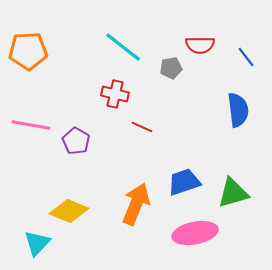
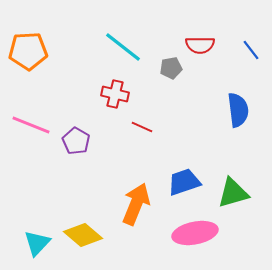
blue line: moved 5 px right, 7 px up
pink line: rotated 12 degrees clockwise
yellow diamond: moved 14 px right, 24 px down; rotated 18 degrees clockwise
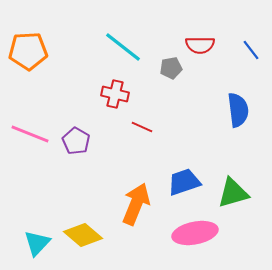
pink line: moved 1 px left, 9 px down
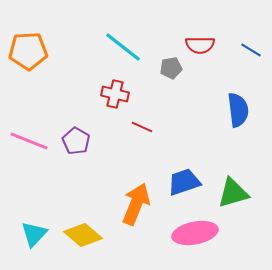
blue line: rotated 20 degrees counterclockwise
pink line: moved 1 px left, 7 px down
cyan triangle: moved 3 px left, 9 px up
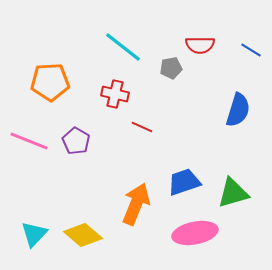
orange pentagon: moved 22 px right, 31 px down
blue semicircle: rotated 24 degrees clockwise
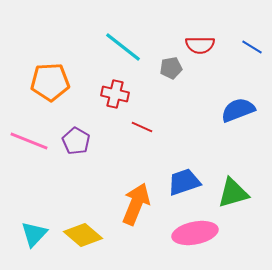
blue line: moved 1 px right, 3 px up
blue semicircle: rotated 128 degrees counterclockwise
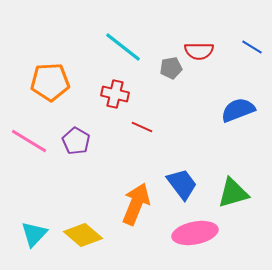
red semicircle: moved 1 px left, 6 px down
pink line: rotated 9 degrees clockwise
blue trapezoid: moved 2 px left, 2 px down; rotated 72 degrees clockwise
